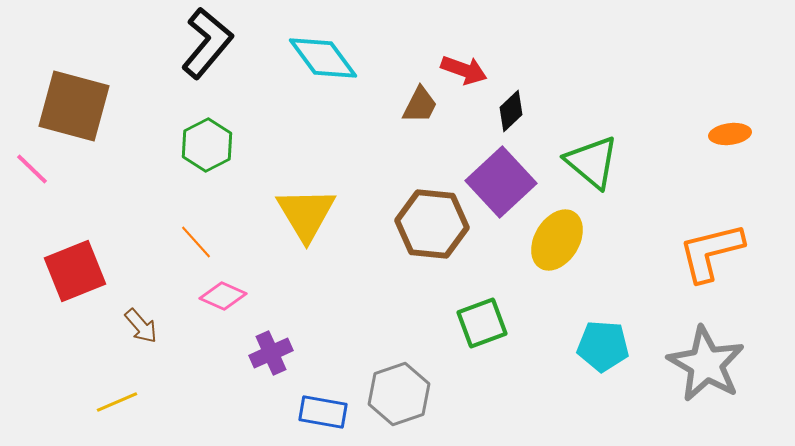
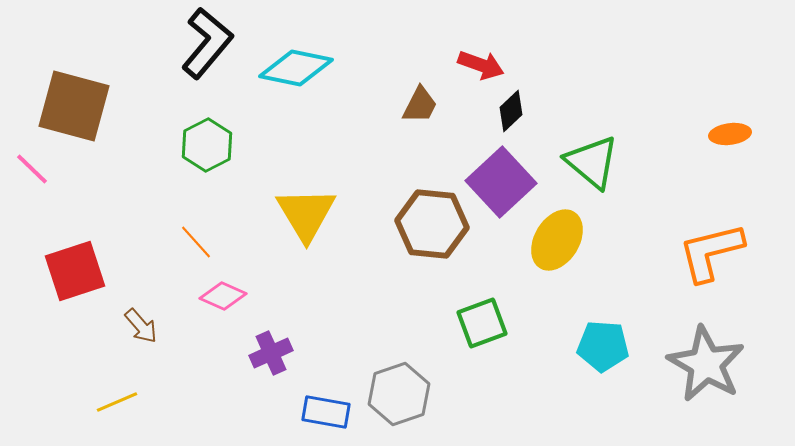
cyan diamond: moved 27 px left, 10 px down; rotated 42 degrees counterclockwise
red arrow: moved 17 px right, 5 px up
red square: rotated 4 degrees clockwise
blue rectangle: moved 3 px right
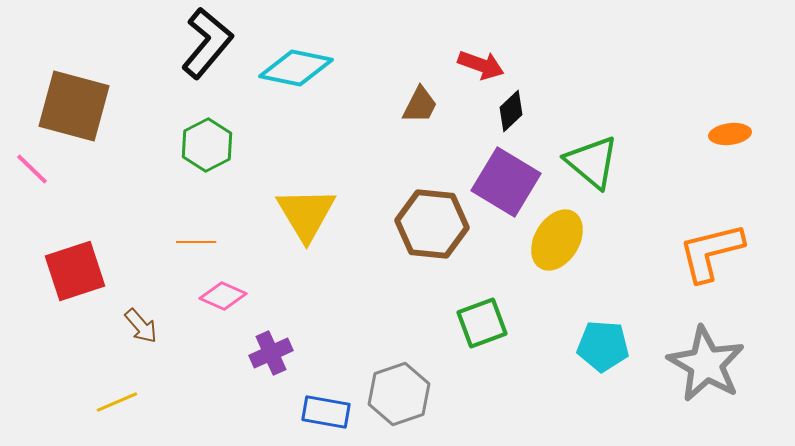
purple square: moved 5 px right; rotated 16 degrees counterclockwise
orange line: rotated 48 degrees counterclockwise
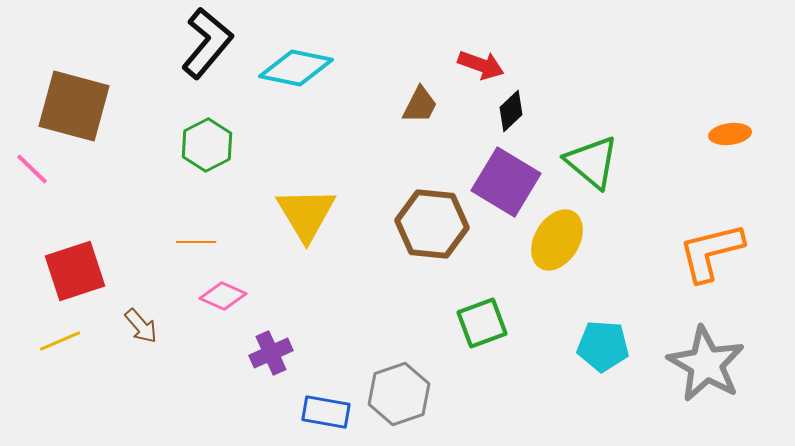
yellow line: moved 57 px left, 61 px up
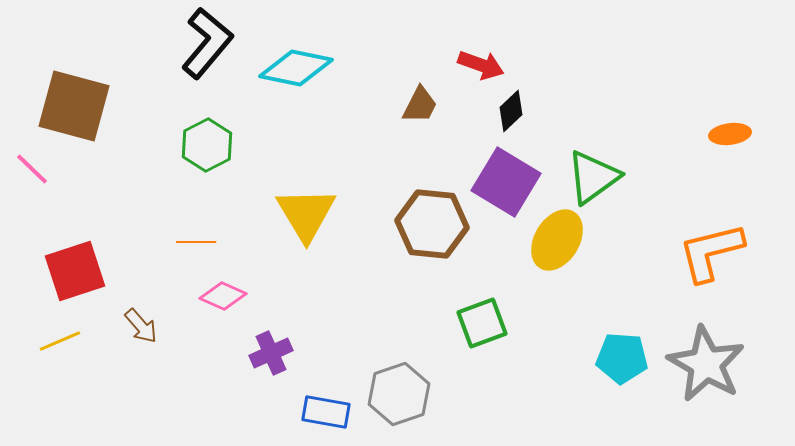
green triangle: moved 1 px right, 15 px down; rotated 44 degrees clockwise
cyan pentagon: moved 19 px right, 12 px down
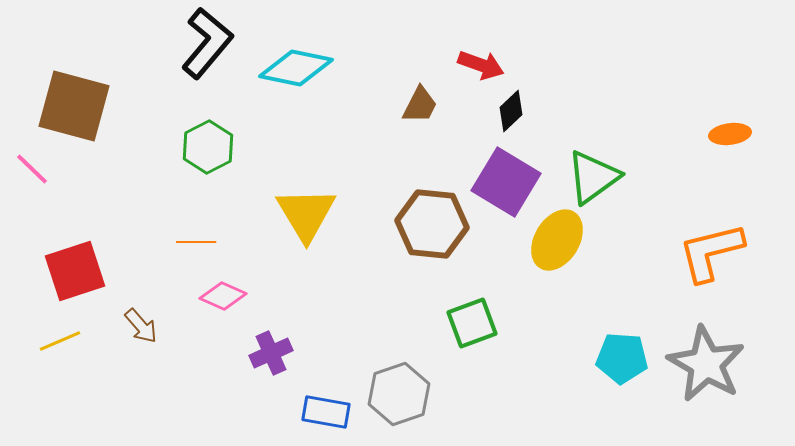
green hexagon: moved 1 px right, 2 px down
green square: moved 10 px left
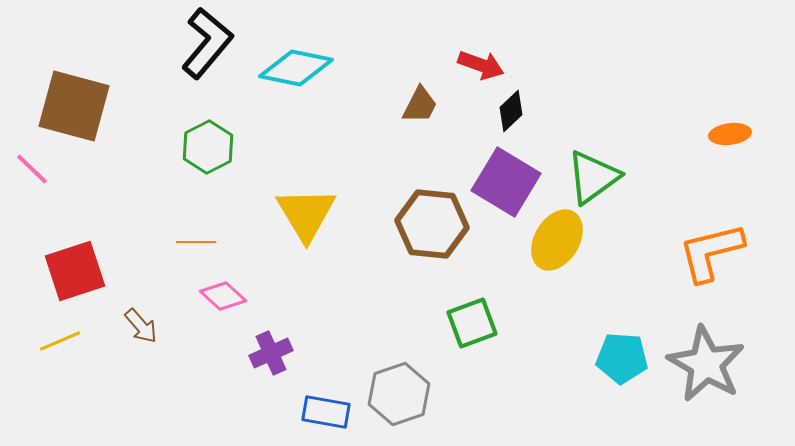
pink diamond: rotated 18 degrees clockwise
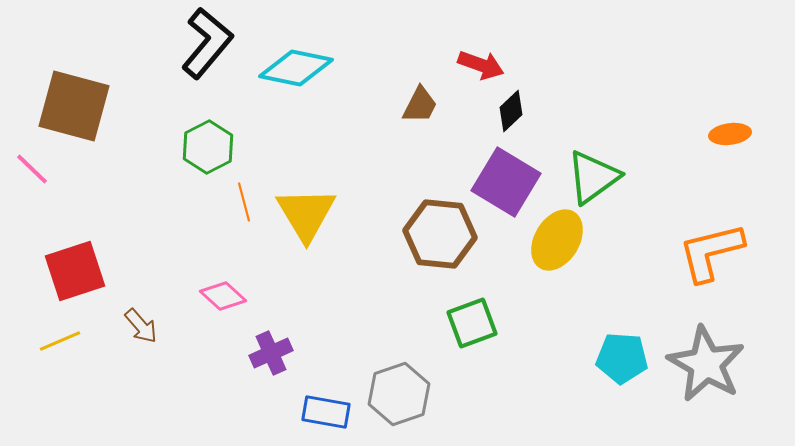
brown hexagon: moved 8 px right, 10 px down
orange line: moved 48 px right, 40 px up; rotated 75 degrees clockwise
